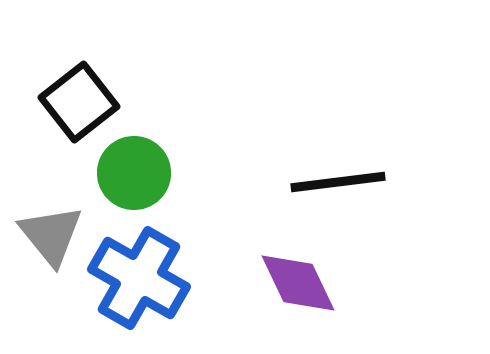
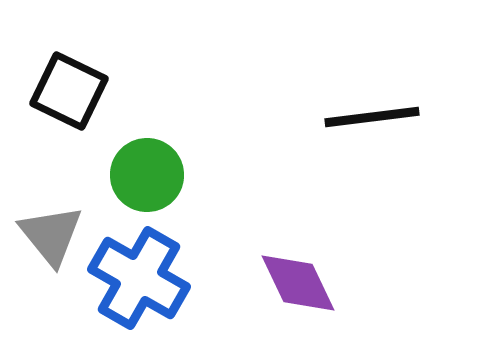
black square: moved 10 px left, 11 px up; rotated 26 degrees counterclockwise
green circle: moved 13 px right, 2 px down
black line: moved 34 px right, 65 px up
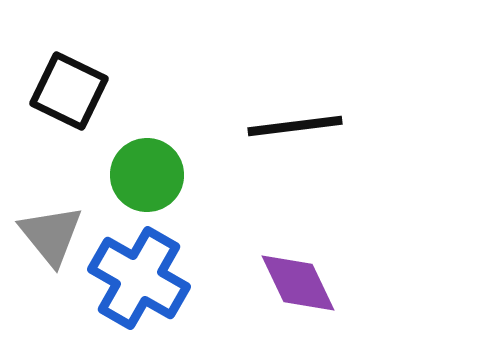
black line: moved 77 px left, 9 px down
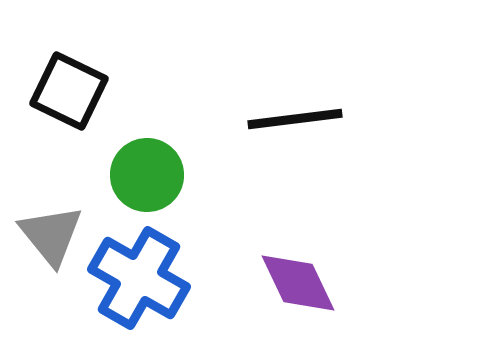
black line: moved 7 px up
